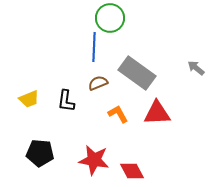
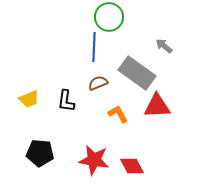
green circle: moved 1 px left, 1 px up
gray arrow: moved 32 px left, 22 px up
red triangle: moved 7 px up
red diamond: moved 5 px up
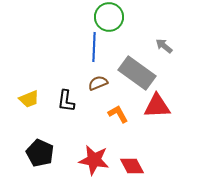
black pentagon: rotated 20 degrees clockwise
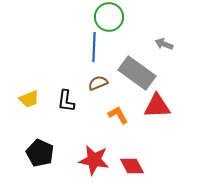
gray arrow: moved 2 px up; rotated 18 degrees counterclockwise
orange L-shape: moved 1 px down
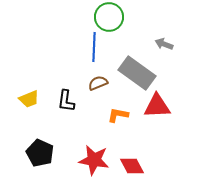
orange L-shape: rotated 50 degrees counterclockwise
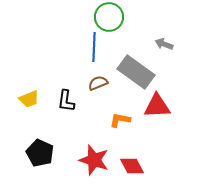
gray rectangle: moved 1 px left, 1 px up
orange L-shape: moved 2 px right, 5 px down
red star: rotated 8 degrees clockwise
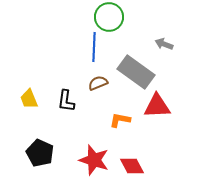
yellow trapezoid: rotated 90 degrees clockwise
